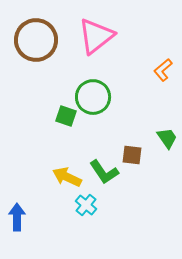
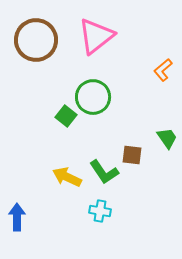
green square: rotated 20 degrees clockwise
cyan cross: moved 14 px right, 6 px down; rotated 30 degrees counterclockwise
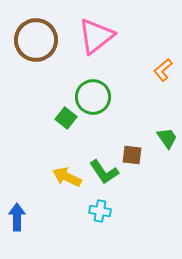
green square: moved 2 px down
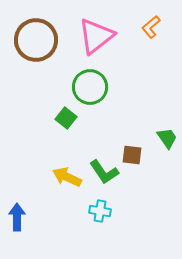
orange L-shape: moved 12 px left, 43 px up
green circle: moved 3 px left, 10 px up
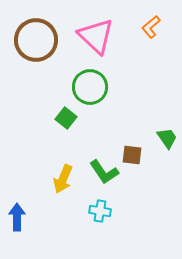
pink triangle: rotated 39 degrees counterclockwise
yellow arrow: moved 4 px left, 2 px down; rotated 92 degrees counterclockwise
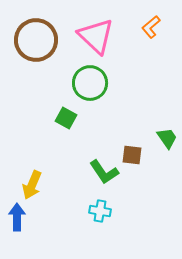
green circle: moved 4 px up
green square: rotated 10 degrees counterclockwise
yellow arrow: moved 31 px left, 6 px down
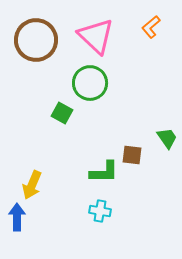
green square: moved 4 px left, 5 px up
green L-shape: rotated 56 degrees counterclockwise
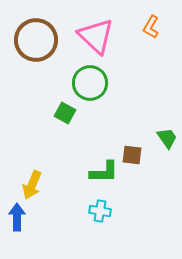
orange L-shape: rotated 20 degrees counterclockwise
green square: moved 3 px right
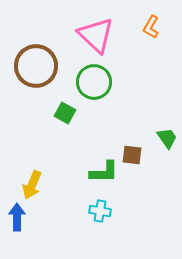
pink triangle: moved 1 px up
brown circle: moved 26 px down
green circle: moved 4 px right, 1 px up
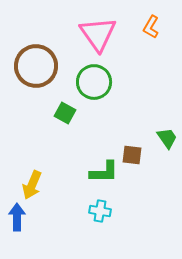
pink triangle: moved 2 px right, 1 px up; rotated 12 degrees clockwise
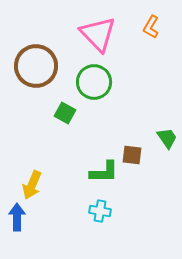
pink triangle: rotated 9 degrees counterclockwise
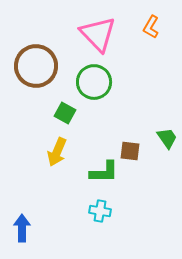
brown square: moved 2 px left, 4 px up
yellow arrow: moved 25 px right, 33 px up
blue arrow: moved 5 px right, 11 px down
